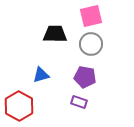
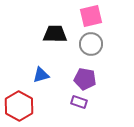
purple pentagon: moved 2 px down
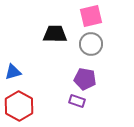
blue triangle: moved 28 px left, 3 px up
purple rectangle: moved 2 px left, 1 px up
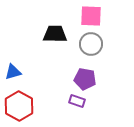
pink square: rotated 15 degrees clockwise
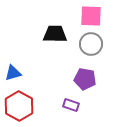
blue triangle: moved 1 px down
purple rectangle: moved 6 px left, 4 px down
